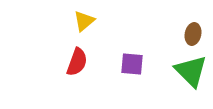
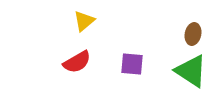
red semicircle: rotated 40 degrees clockwise
green triangle: rotated 12 degrees counterclockwise
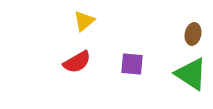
green triangle: moved 3 px down
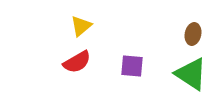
yellow triangle: moved 3 px left, 5 px down
purple square: moved 2 px down
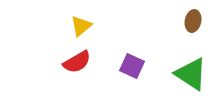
brown ellipse: moved 13 px up
purple square: rotated 20 degrees clockwise
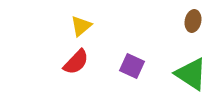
red semicircle: moved 1 px left; rotated 16 degrees counterclockwise
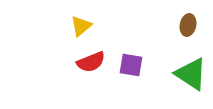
brown ellipse: moved 5 px left, 4 px down
red semicircle: moved 15 px right; rotated 24 degrees clockwise
purple square: moved 1 px left, 1 px up; rotated 15 degrees counterclockwise
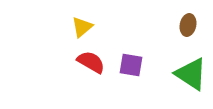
yellow triangle: moved 1 px right, 1 px down
red semicircle: rotated 128 degrees counterclockwise
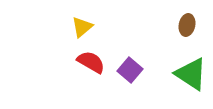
brown ellipse: moved 1 px left
purple square: moved 1 px left, 5 px down; rotated 30 degrees clockwise
